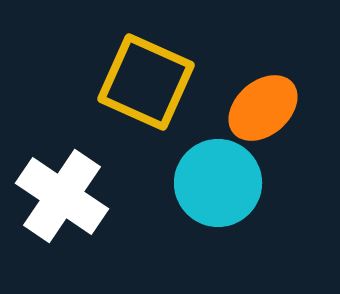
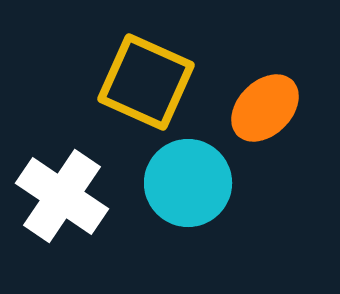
orange ellipse: moved 2 px right; rotated 4 degrees counterclockwise
cyan circle: moved 30 px left
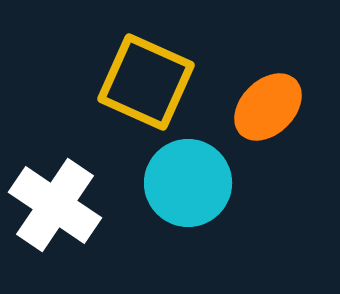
orange ellipse: moved 3 px right, 1 px up
white cross: moved 7 px left, 9 px down
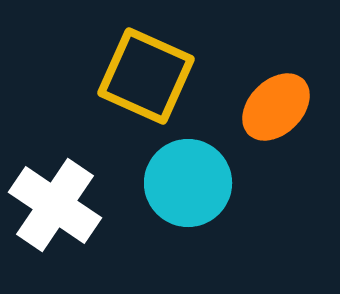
yellow square: moved 6 px up
orange ellipse: moved 8 px right
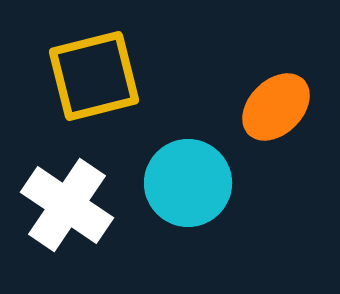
yellow square: moved 52 px left; rotated 38 degrees counterclockwise
white cross: moved 12 px right
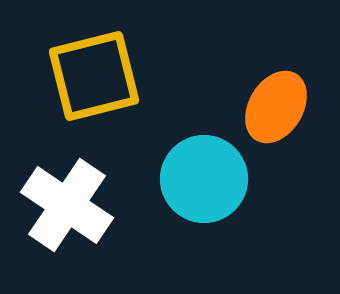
orange ellipse: rotated 14 degrees counterclockwise
cyan circle: moved 16 px right, 4 px up
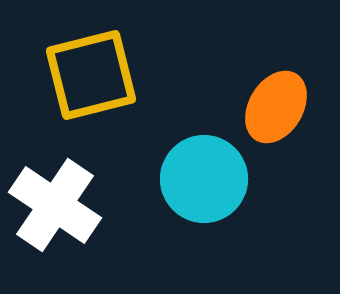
yellow square: moved 3 px left, 1 px up
white cross: moved 12 px left
